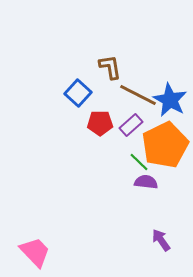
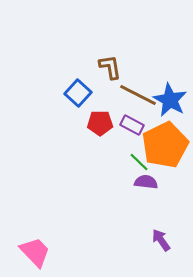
purple rectangle: moved 1 px right; rotated 70 degrees clockwise
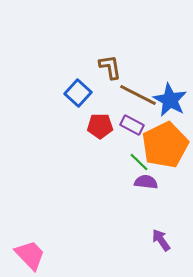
red pentagon: moved 3 px down
pink trapezoid: moved 5 px left, 3 px down
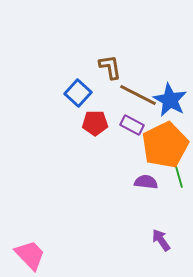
red pentagon: moved 5 px left, 3 px up
green line: moved 40 px right, 15 px down; rotated 30 degrees clockwise
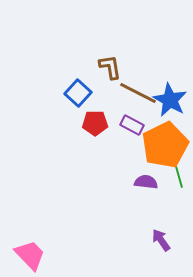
brown line: moved 2 px up
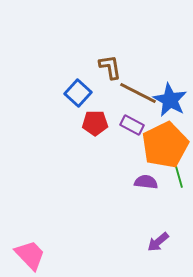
purple arrow: moved 3 px left, 2 px down; rotated 95 degrees counterclockwise
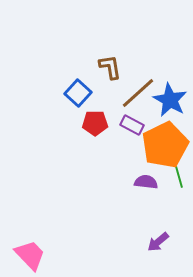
brown line: rotated 69 degrees counterclockwise
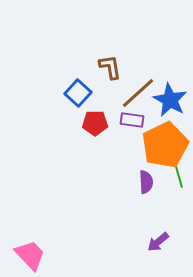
purple rectangle: moved 5 px up; rotated 20 degrees counterclockwise
purple semicircle: rotated 80 degrees clockwise
